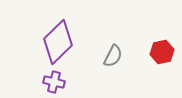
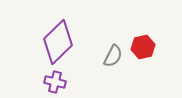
red hexagon: moved 19 px left, 5 px up
purple cross: moved 1 px right
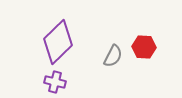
red hexagon: moved 1 px right; rotated 15 degrees clockwise
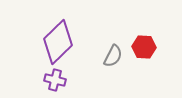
purple cross: moved 2 px up
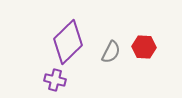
purple diamond: moved 10 px right
gray semicircle: moved 2 px left, 4 px up
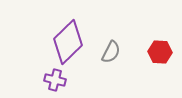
red hexagon: moved 16 px right, 5 px down
